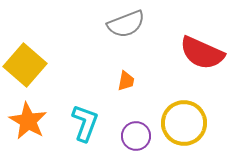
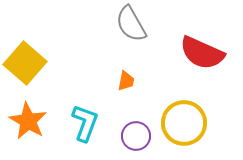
gray semicircle: moved 5 px right; rotated 81 degrees clockwise
yellow square: moved 2 px up
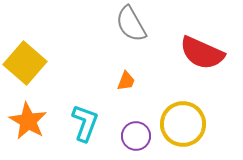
orange trapezoid: rotated 10 degrees clockwise
yellow circle: moved 1 px left, 1 px down
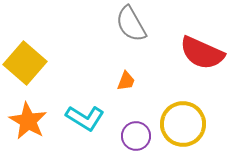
cyan L-shape: moved 5 px up; rotated 102 degrees clockwise
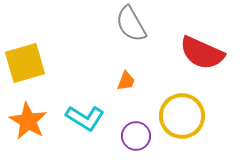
yellow square: rotated 33 degrees clockwise
yellow circle: moved 1 px left, 8 px up
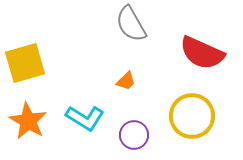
orange trapezoid: rotated 25 degrees clockwise
yellow circle: moved 10 px right
purple circle: moved 2 px left, 1 px up
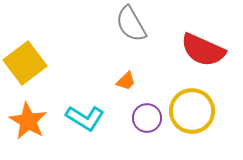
red semicircle: moved 1 px right, 3 px up
yellow square: rotated 21 degrees counterclockwise
yellow circle: moved 5 px up
purple circle: moved 13 px right, 17 px up
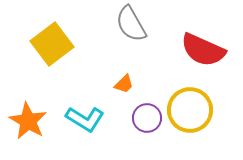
yellow square: moved 27 px right, 19 px up
orange trapezoid: moved 2 px left, 3 px down
yellow circle: moved 2 px left, 1 px up
cyan L-shape: moved 1 px down
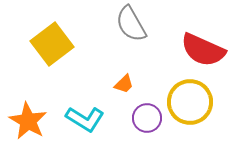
yellow circle: moved 8 px up
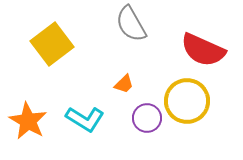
yellow circle: moved 3 px left, 1 px up
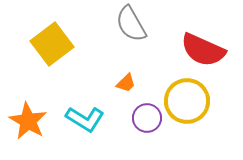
orange trapezoid: moved 2 px right, 1 px up
